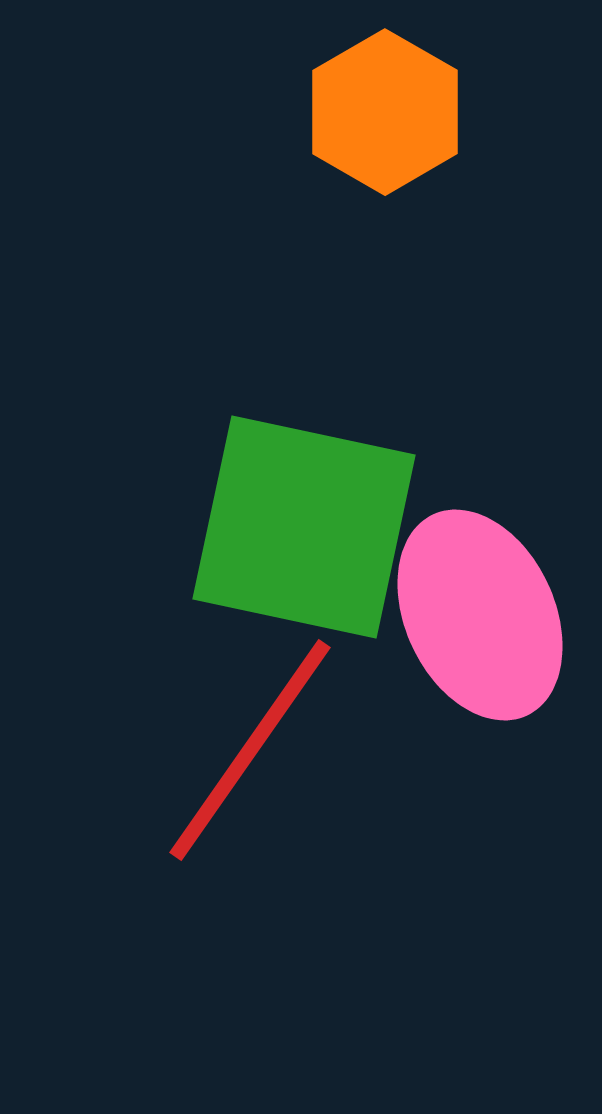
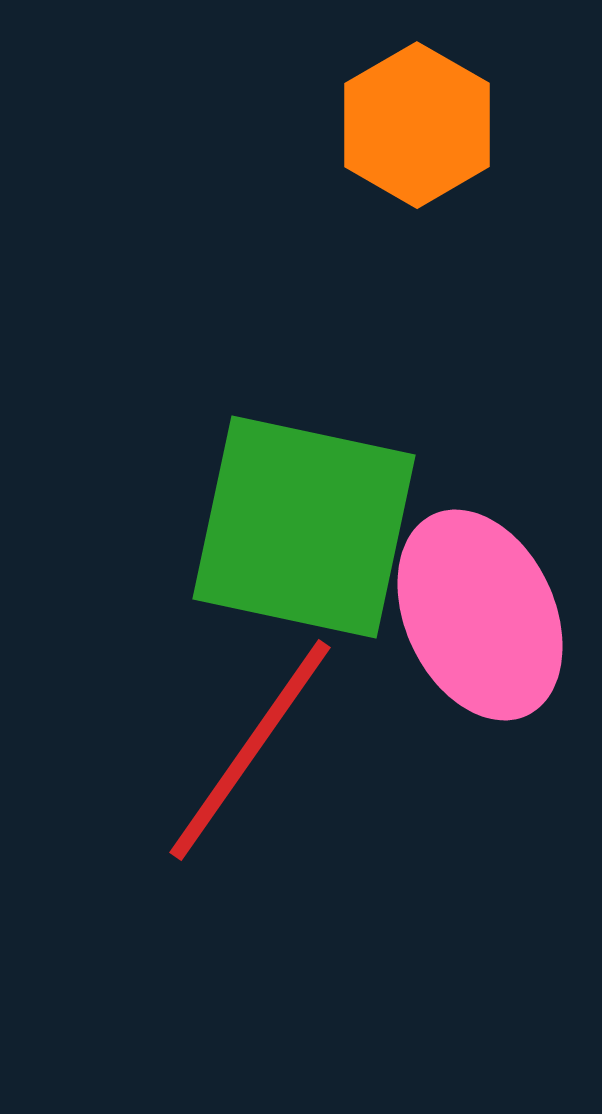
orange hexagon: moved 32 px right, 13 px down
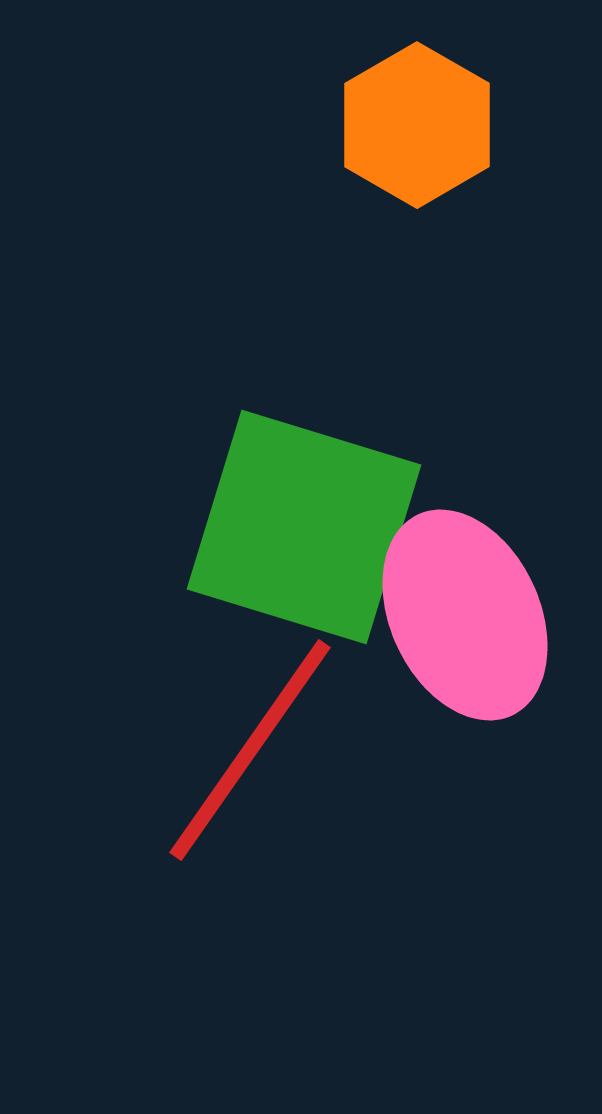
green square: rotated 5 degrees clockwise
pink ellipse: moved 15 px left
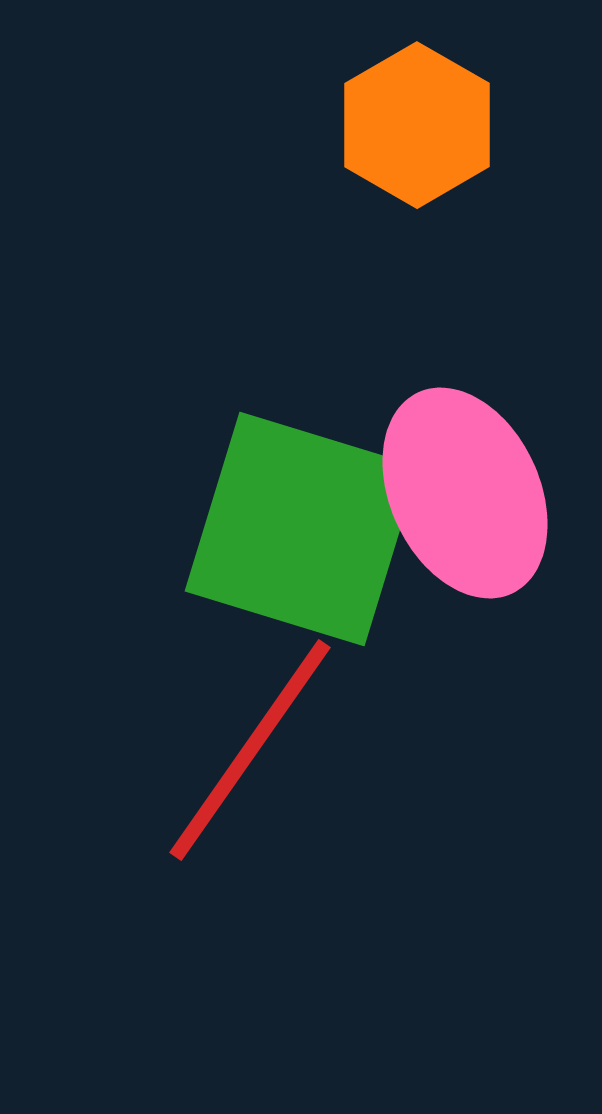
green square: moved 2 px left, 2 px down
pink ellipse: moved 122 px up
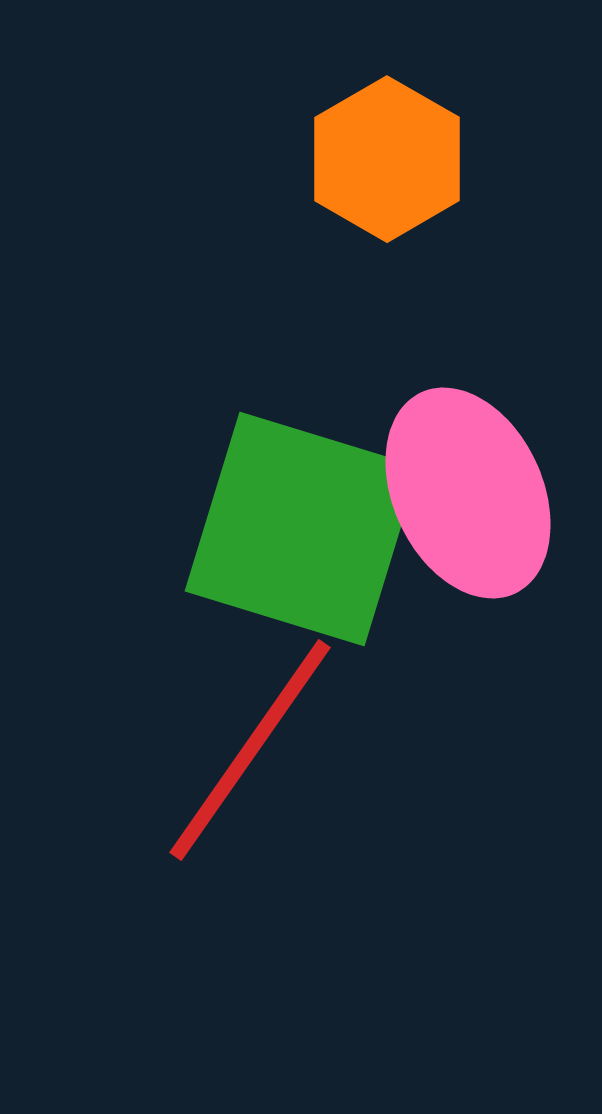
orange hexagon: moved 30 px left, 34 px down
pink ellipse: moved 3 px right
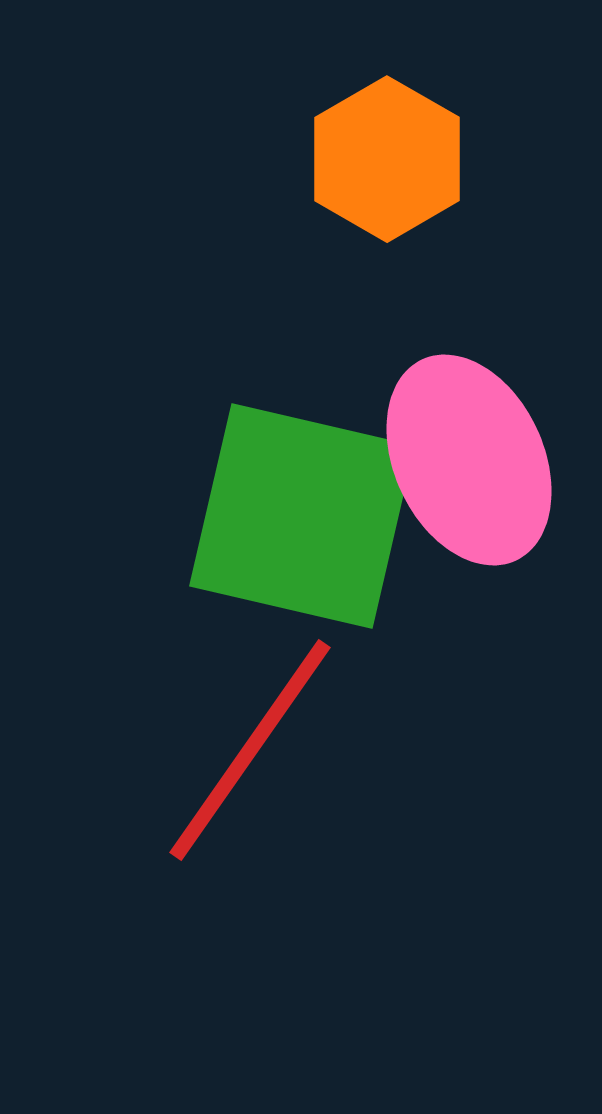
pink ellipse: moved 1 px right, 33 px up
green square: moved 13 px up; rotated 4 degrees counterclockwise
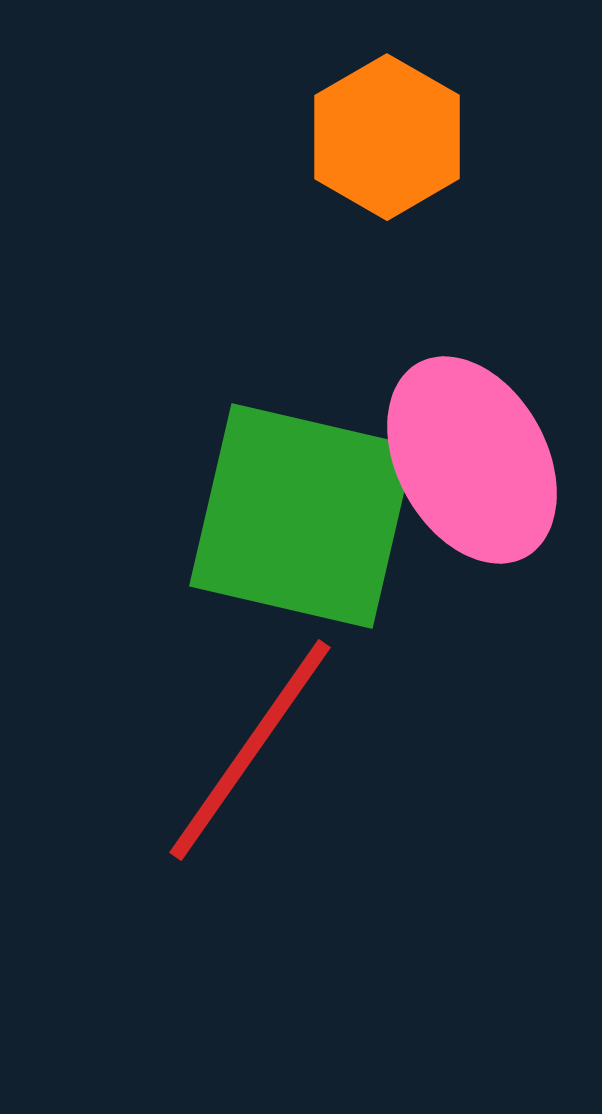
orange hexagon: moved 22 px up
pink ellipse: moved 3 px right; rotated 4 degrees counterclockwise
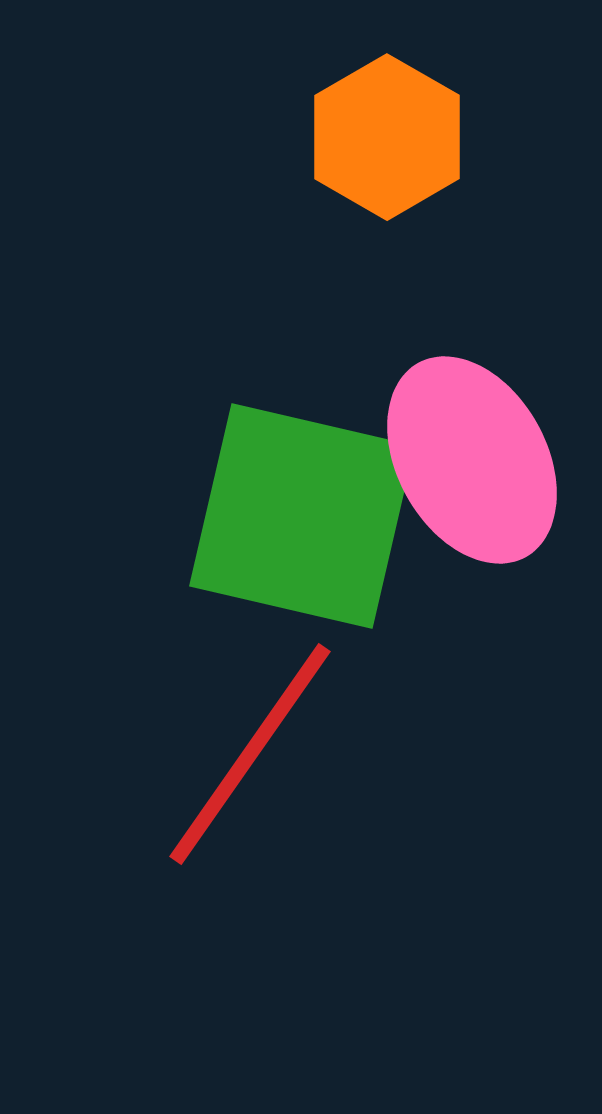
red line: moved 4 px down
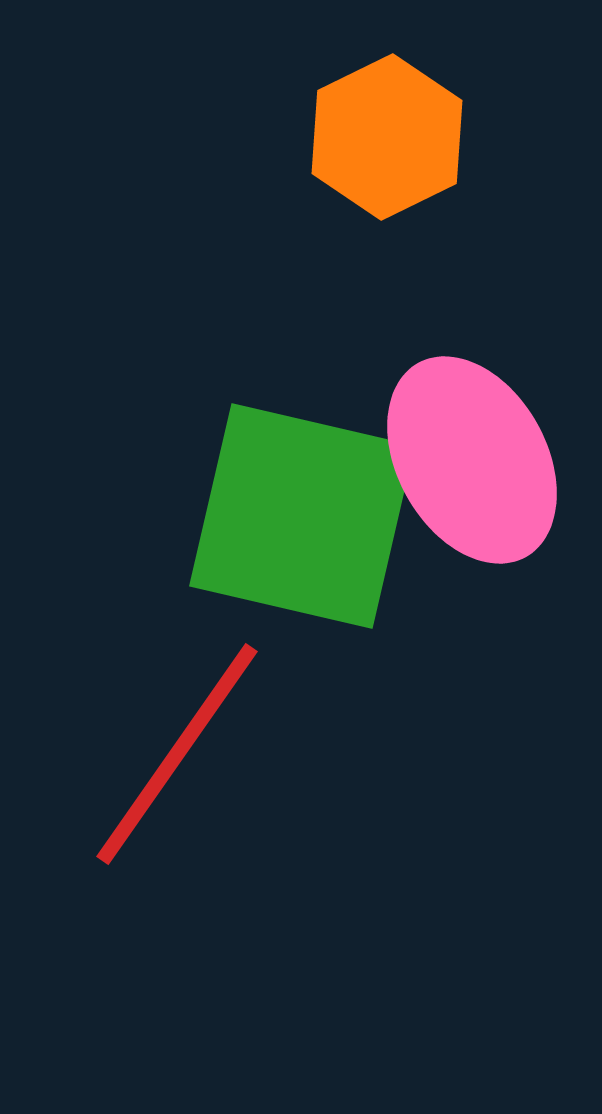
orange hexagon: rotated 4 degrees clockwise
red line: moved 73 px left
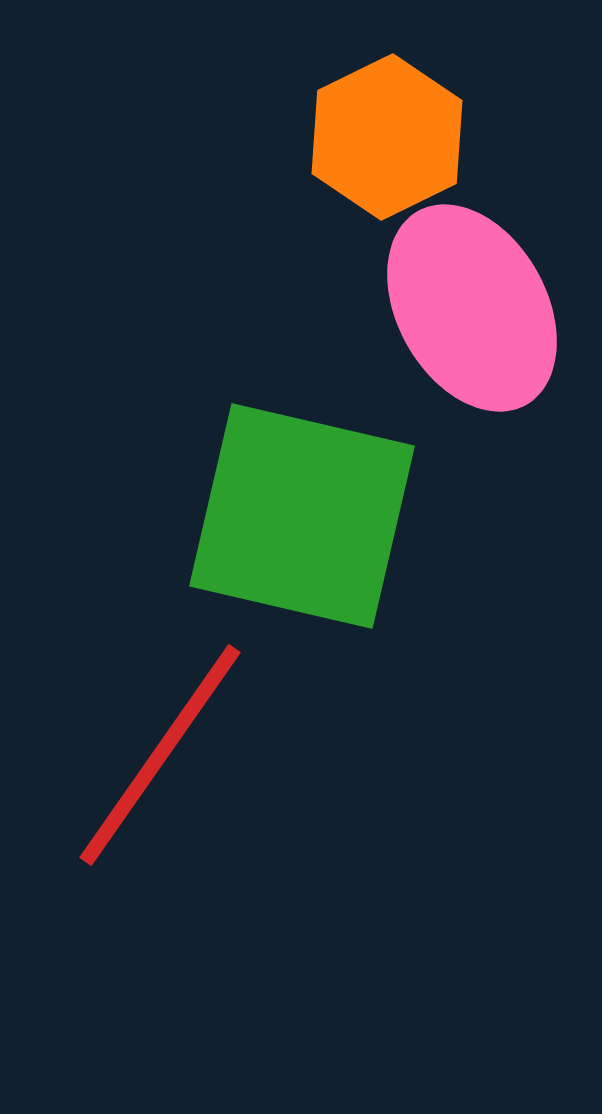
pink ellipse: moved 152 px up
red line: moved 17 px left, 1 px down
